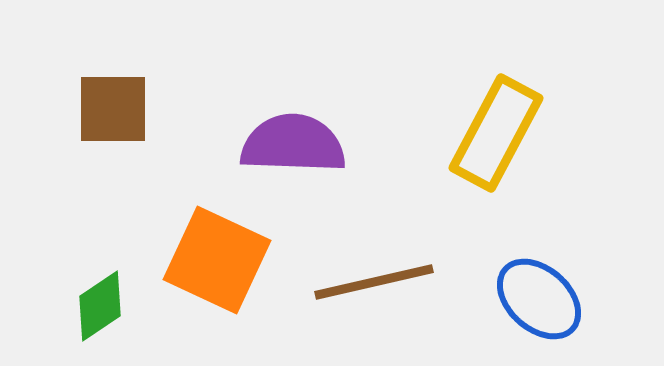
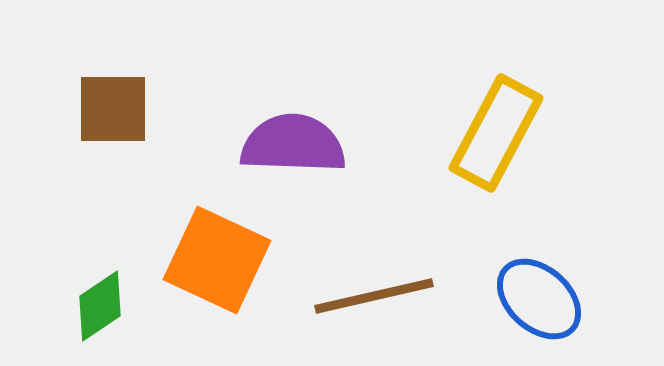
brown line: moved 14 px down
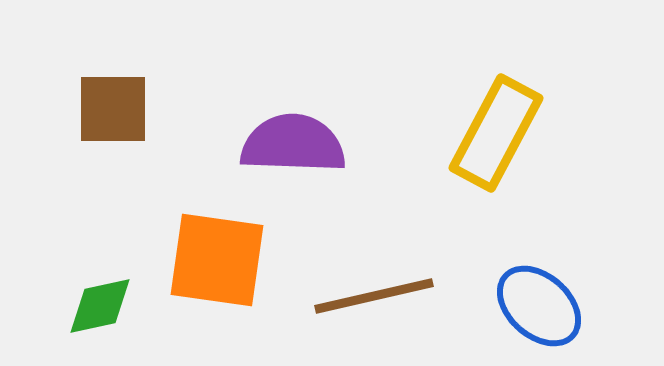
orange square: rotated 17 degrees counterclockwise
blue ellipse: moved 7 px down
green diamond: rotated 22 degrees clockwise
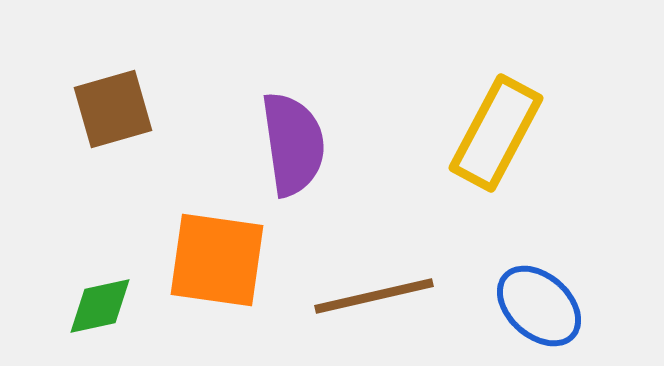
brown square: rotated 16 degrees counterclockwise
purple semicircle: rotated 80 degrees clockwise
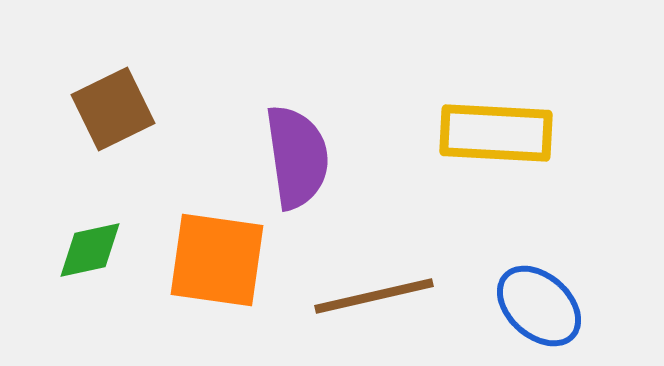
brown square: rotated 10 degrees counterclockwise
yellow rectangle: rotated 65 degrees clockwise
purple semicircle: moved 4 px right, 13 px down
green diamond: moved 10 px left, 56 px up
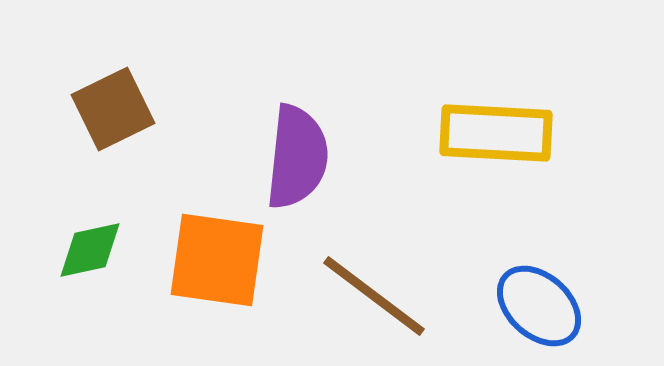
purple semicircle: rotated 14 degrees clockwise
brown line: rotated 50 degrees clockwise
